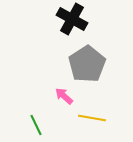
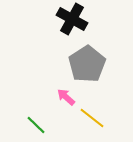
pink arrow: moved 2 px right, 1 px down
yellow line: rotated 28 degrees clockwise
green line: rotated 20 degrees counterclockwise
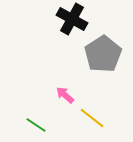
gray pentagon: moved 16 px right, 10 px up
pink arrow: moved 1 px left, 2 px up
green line: rotated 10 degrees counterclockwise
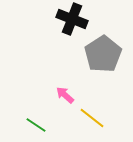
black cross: rotated 8 degrees counterclockwise
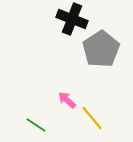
gray pentagon: moved 2 px left, 5 px up
pink arrow: moved 2 px right, 5 px down
yellow line: rotated 12 degrees clockwise
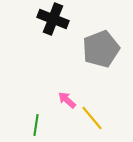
black cross: moved 19 px left
gray pentagon: rotated 12 degrees clockwise
green line: rotated 65 degrees clockwise
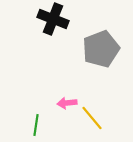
pink arrow: moved 3 px down; rotated 48 degrees counterclockwise
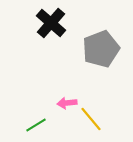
black cross: moved 2 px left, 4 px down; rotated 20 degrees clockwise
yellow line: moved 1 px left, 1 px down
green line: rotated 50 degrees clockwise
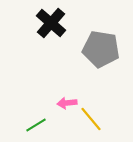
gray pentagon: rotated 30 degrees clockwise
